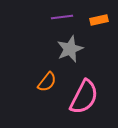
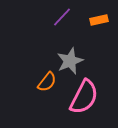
purple line: rotated 40 degrees counterclockwise
gray star: moved 12 px down
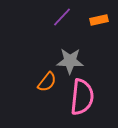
gray star: rotated 24 degrees clockwise
pink semicircle: moved 2 px left; rotated 21 degrees counterclockwise
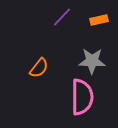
gray star: moved 22 px right
orange semicircle: moved 8 px left, 14 px up
pink semicircle: rotated 6 degrees counterclockwise
